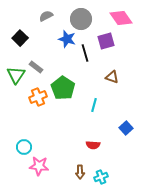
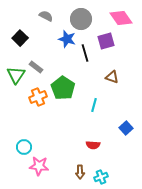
gray semicircle: rotated 56 degrees clockwise
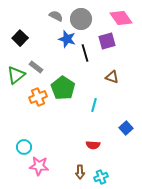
gray semicircle: moved 10 px right
purple square: moved 1 px right
green triangle: rotated 18 degrees clockwise
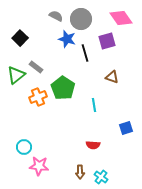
cyan line: rotated 24 degrees counterclockwise
blue square: rotated 24 degrees clockwise
cyan cross: rotated 32 degrees counterclockwise
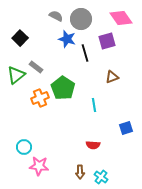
brown triangle: rotated 40 degrees counterclockwise
orange cross: moved 2 px right, 1 px down
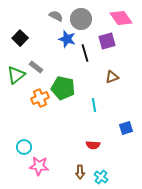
green pentagon: rotated 20 degrees counterclockwise
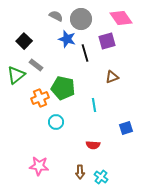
black square: moved 4 px right, 3 px down
gray rectangle: moved 2 px up
cyan circle: moved 32 px right, 25 px up
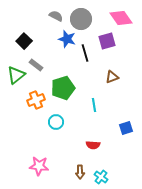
green pentagon: rotated 30 degrees counterclockwise
orange cross: moved 4 px left, 2 px down
